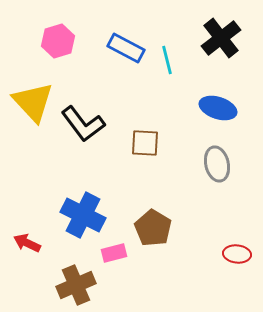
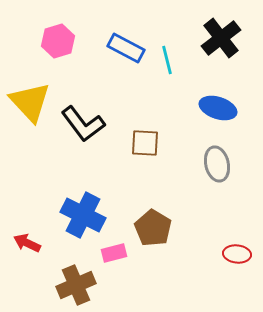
yellow triangle: moved 3 px left
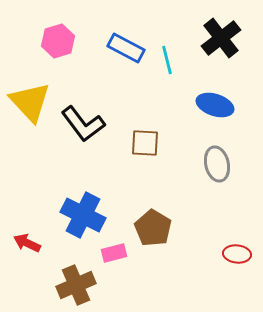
blue ellipse: moved 3 px left, 3 px up
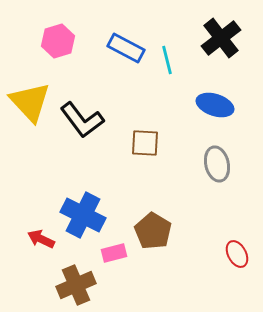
black L-shape: moved 1 px left, 4 px up
brown pentagon: moved 3 px down
red arrow: moved 14 px right, 4 px up
red ellipse: rotated 56 degrees clockwise
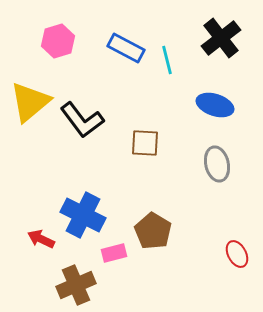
yellow triangle: rotated 33 degrees clockwise
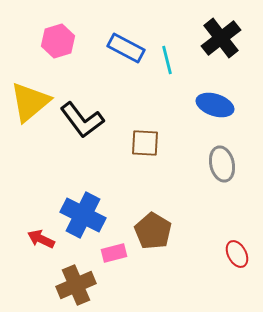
gray ellipse: moved 5 px right
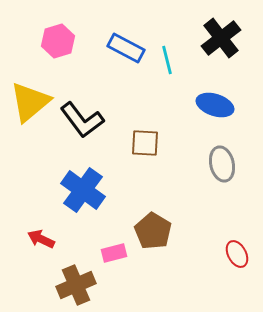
blue cross: moved 25 px up; rotated 9 degrees clockwise
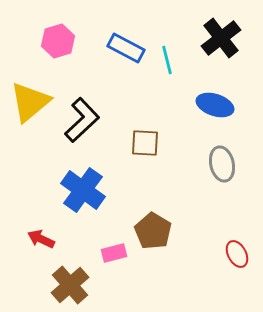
black L-shape: rotated 96 degrees counterclockwise
brown cross: moved 6 px left; rotated 18 degrees counterclockwise
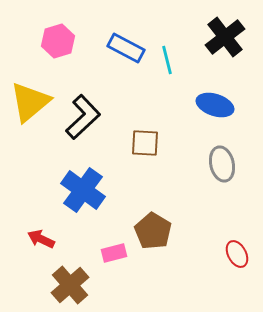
black cross: moved 4 px right, 1 px up
black L-shape: moved 1 px right, 3 px up
